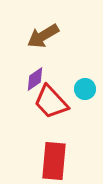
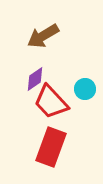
red rectangle: moved 3 px left, 14 px up; rotated 15 degrees clockwise
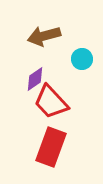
brown arrow: moved 1 px right; rotated 16 degrees clockwise
cyan circle: moved 3 px left, 30 px up
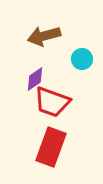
red trapezoid: moved 1 px right; rotated 27 degrees counterclockwise
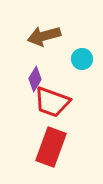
purple diamond: rotated 25 degrees counterclockwise
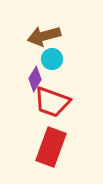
cyan circle: moved 30 px left
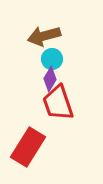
purple diamond: moved 15 px right
red trapezoid: moved 6 px right, 1 px down; rotated 51 degrees clockwise
red rectangle: moved 23 px left; rotated 12 degrees clockwise
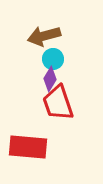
cyan circle: moved 1 px right
red rectangle: rotated 63 degrees clockwise
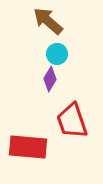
brown arrow: moved 4 px right, 15 px up; rotated 56 degrees clockwise
cyan circle: moved 4 px right, 5 px up
red trapezoid: moved 14 px right, 18 px down
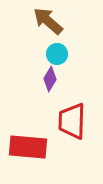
red trapezoid: rotated 21 degrees clockwise
